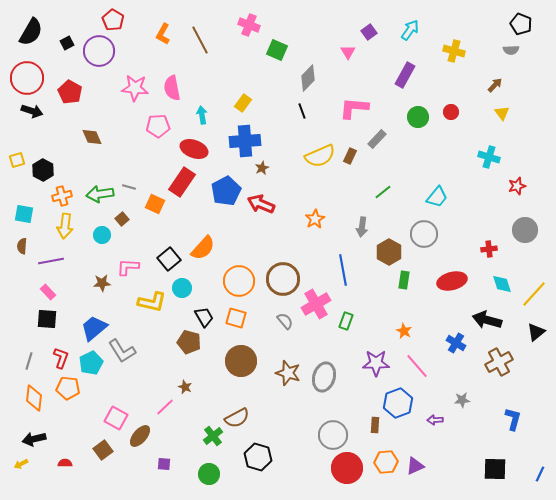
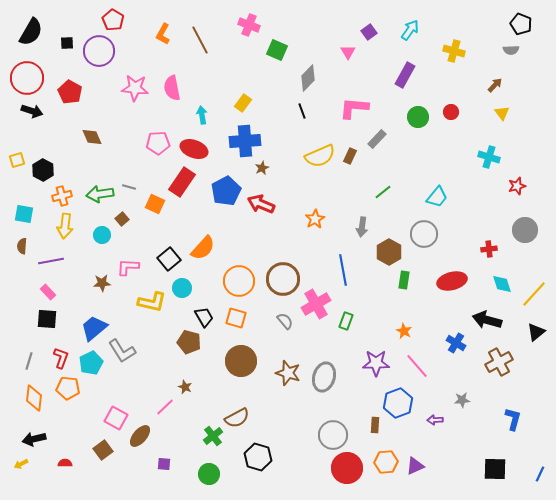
black square at (67, 43): rotated 24 degrees clockwise
pink pentagon at (158, 126): moved 17 px down
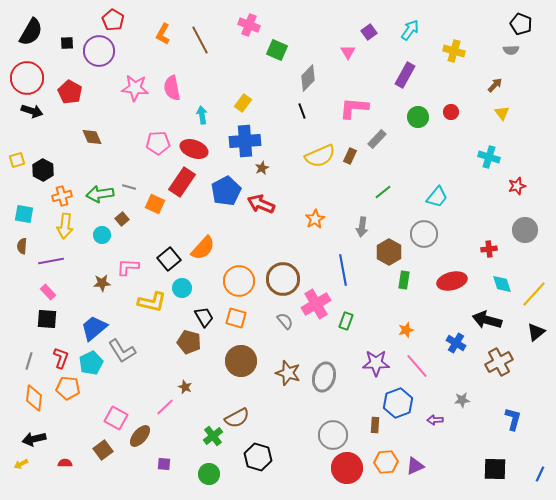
orange star at (404, 331): moved 2 px right, 1 px up; rotated 28 degrees clockwise
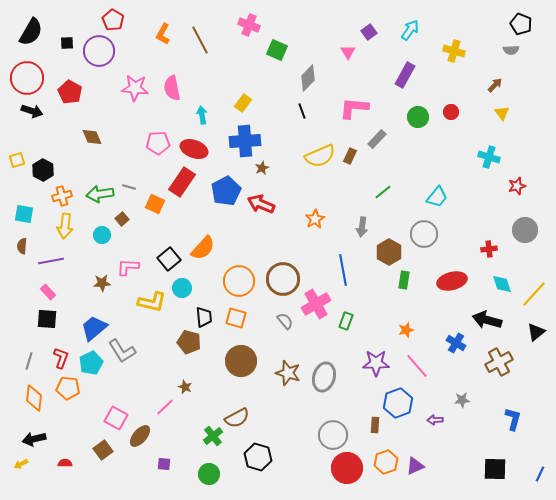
black trapezoid at (204, 317): rotated 25 degrees clockwise
orange hexagon at (386, 462): rotated 15 degrees counterclockwise
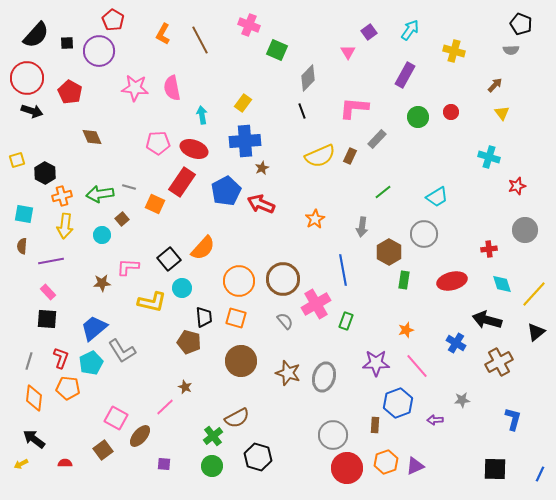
black semicircle at (31, 32): moved 5 px right, 3 px down; rotated 12 degrees clockwise
black hexagon at (43, 170): moved 2 px right, 3 px down
cyan trapezoid at (437, 197): rotated 20 degrees clockwise
black arrow at (34, 439): rotated 50 degrees clockwise
green circle at (209, 474): moved 3 px right, 8 px up
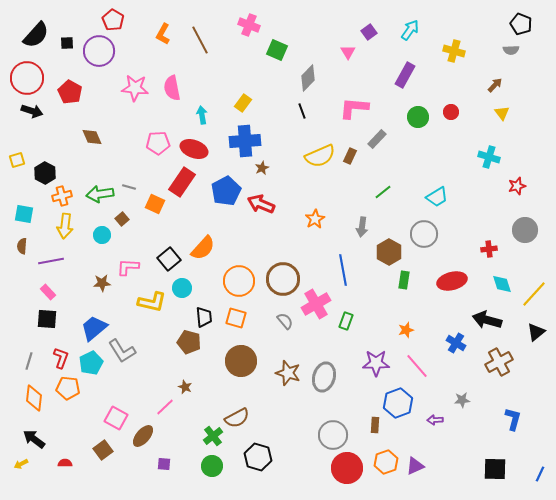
brown ellipse at (140, 436): moved 3 px right
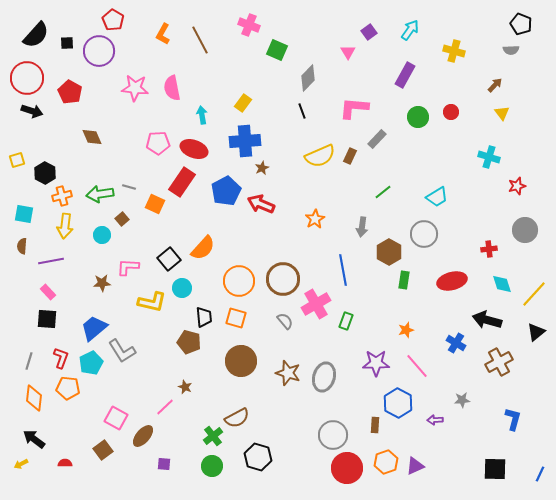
blue hexagon at (398, 403): rotated 12 degrees counterclockwise
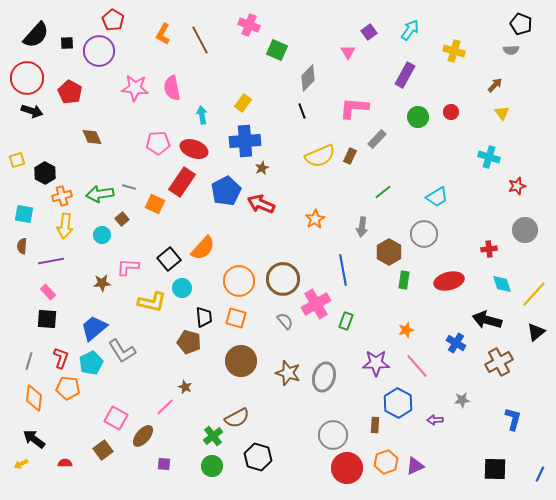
red ellipse at (452, 281): moved 3 px left
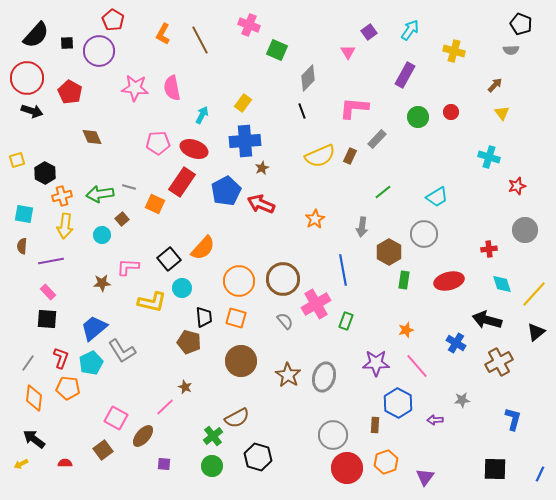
cyan arrow at (202, 115): rotated 36 degrees clockwise
gray line at (29, 361): moved 1 px left, 2 px down; rotated 18 degrees clockwise
brown star at (288, 373): moved 2 px down; rotated 15 degrees clockwise
purple triangle at (415, 466): moved 10 px right, 11 px down; rotated 30 degrees counterclockwise
